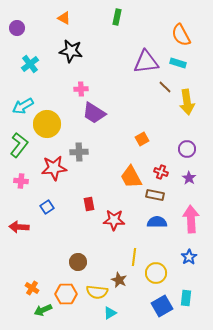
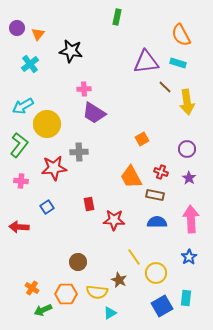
orange triangle at (64, 18): moved 26 px left, 16 px down; rotated 40 degrees clockwise
pink cross at (81, 89): moved 3 px right
yellow line at (134, 257): rotated 42 degrees counterclockwise
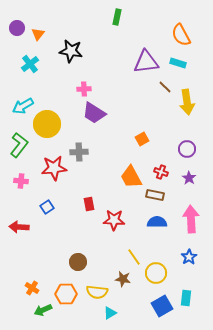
brown star at (119, 280): moved 4 px right, 1 px up; rotated 14 degrees counterclockwise
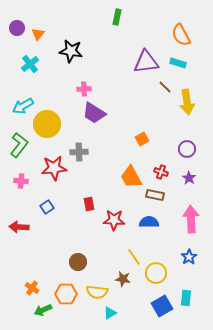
blue semicircle at (157, 222): moved 8 px left
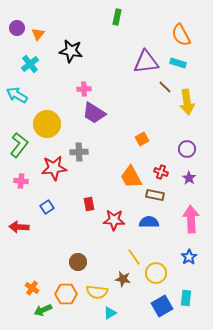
cyan arrow at (23, 106): moved 6 px left, 11 px up; rotated 60 degrees clockwise
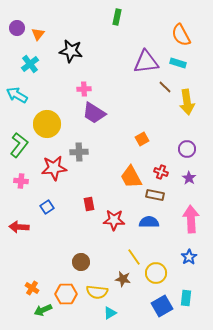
brown circle at (78, 262): moved 3 px right
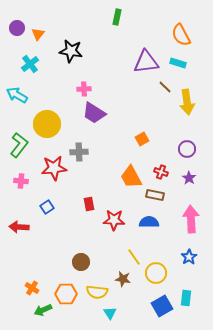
cyan triangle at (110, 313): rotated 32 degrees counterclockwise
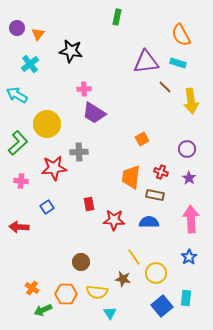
yellow arrow at (187, 102): moved 4 px right, 1 px up
green L-shape at (19, 145): moved 1 px left, 2 px up; rotated 10 degrees clockwise
orange trapezoid at (131, 177): rotated 35 degrees clockwise
blue square at (162, 306): rotated 10 degrees counterclockwise
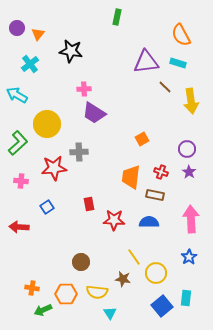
purple star at (189, 178): moved 6 px up
orange cross at (32, 288): rotated 24 degrees counterclockwise
